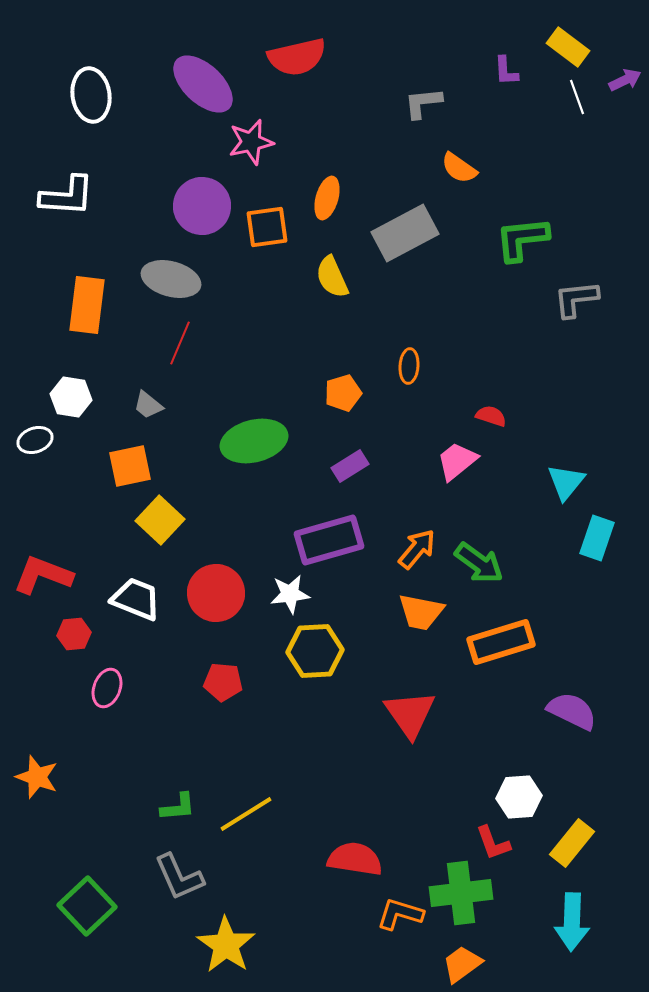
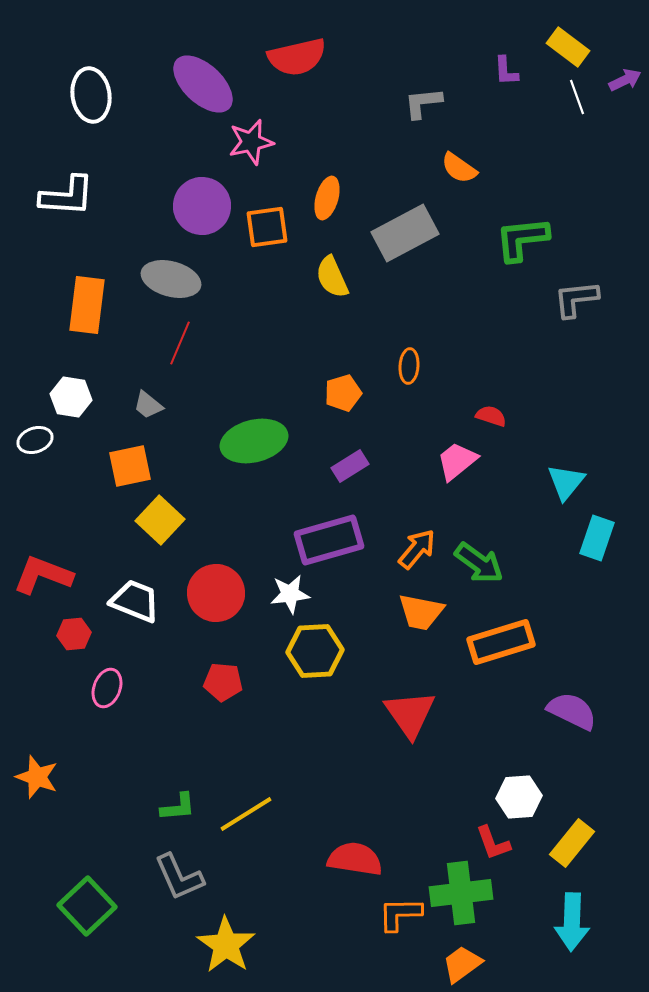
white trapezoid at (136, 599): moved 1 px left, 2 px down
orange L-shape at (400, 914): rotated 18 degrees counterclockwise
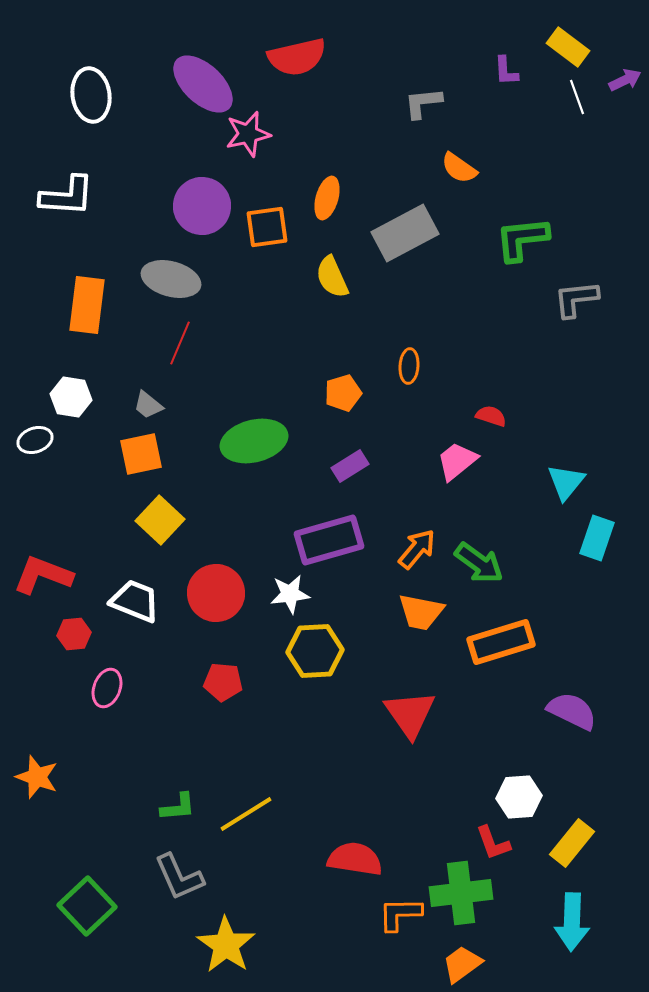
pink star at (251, 142): moved 3 px left, 8 px up
orange square at (130, 466): moved 11 px right, 12 px up
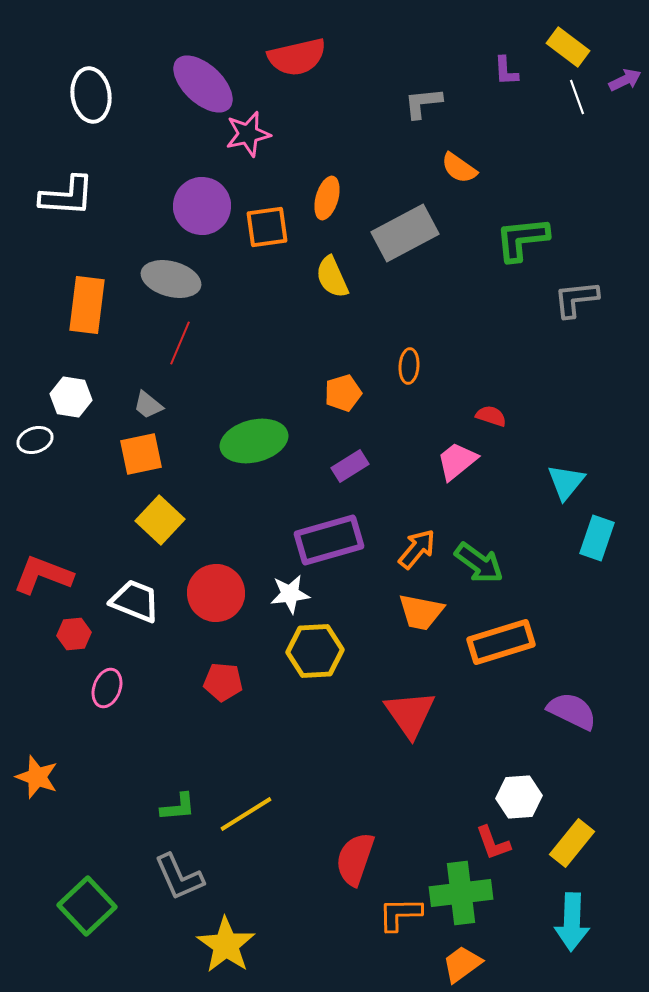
red semicircle at (355, 859): rotated 80 degrees counterclockwise
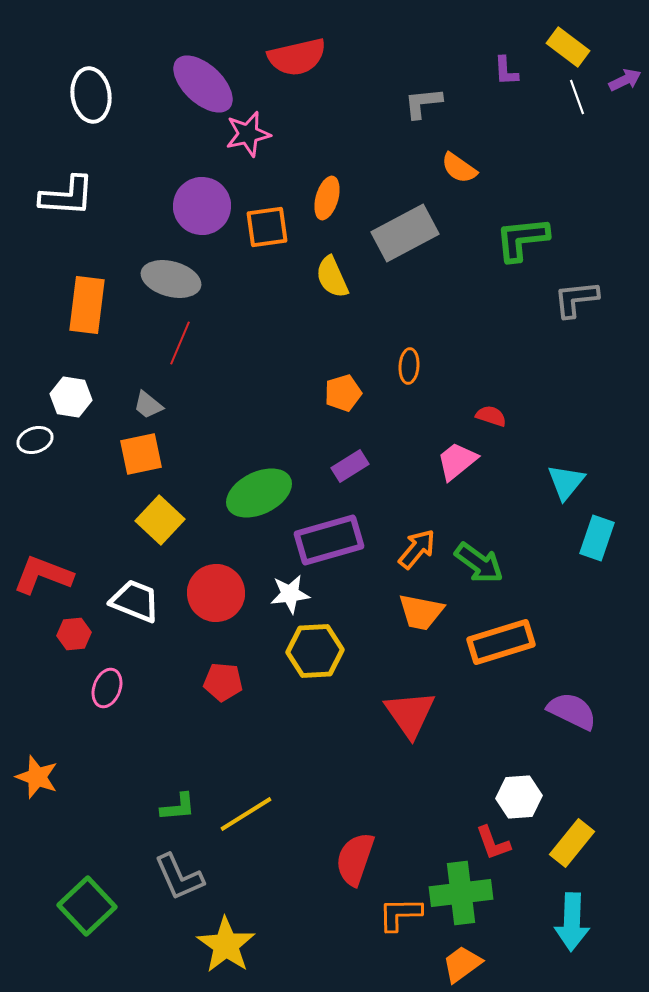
green ellipse at (254, 441): moved 5 px right, 52 px down; rotated 12 degrees counterclockwise
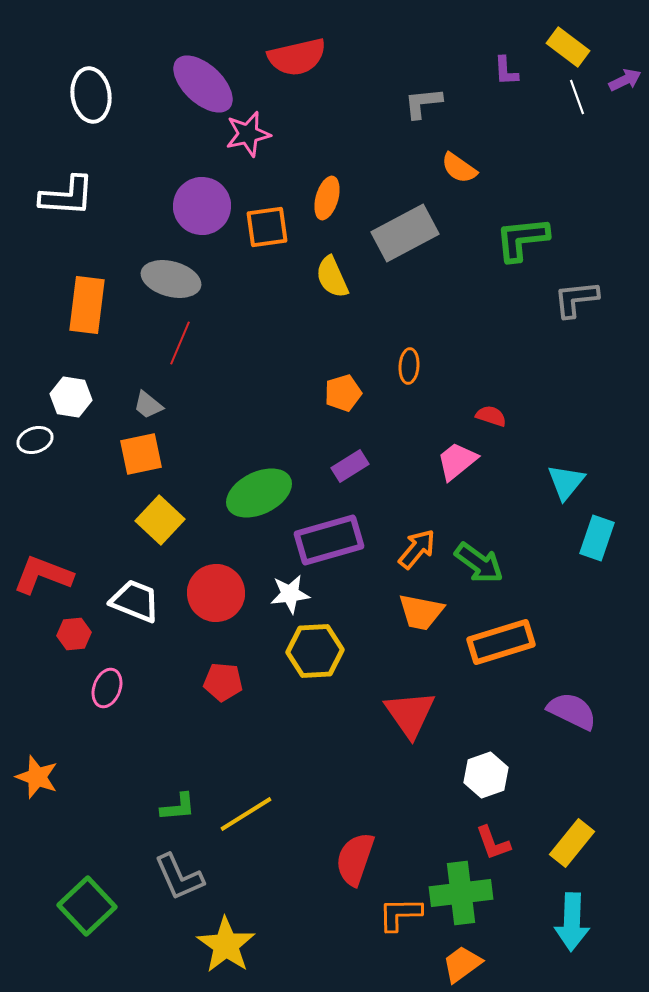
white hexagon at (519, 797): moved 33 px left, 22 px up; rotated 15 degrees counterclockwise
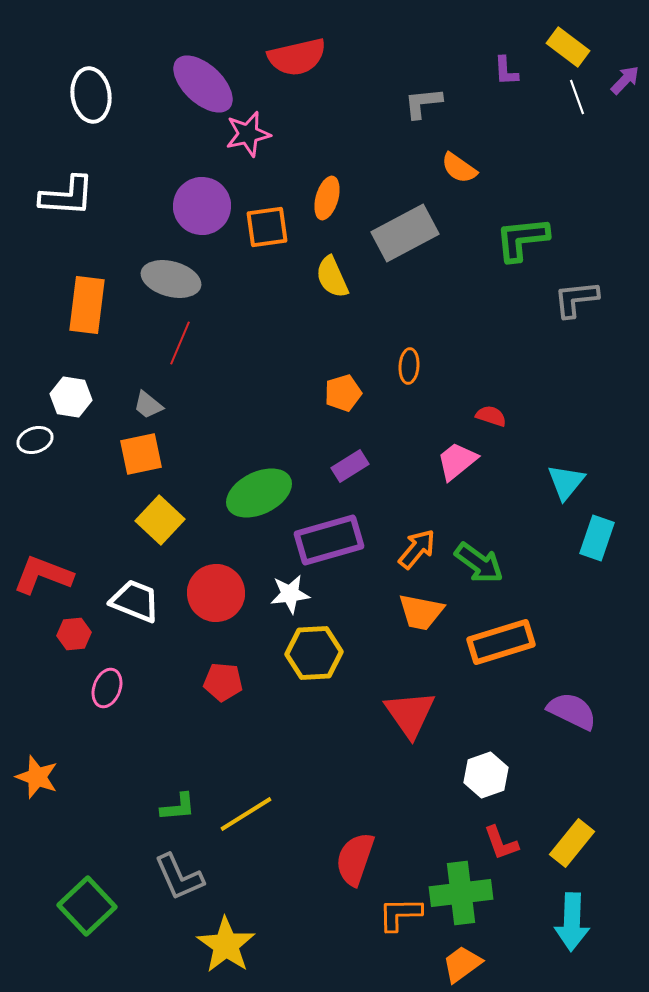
purple arrow at (625, 80): rotated 20 degrees counterclockwise
yellow hexagon at (315, 651): moved 1 px left, 2 px down
red L-shape at (493, 843): moved 8 px right
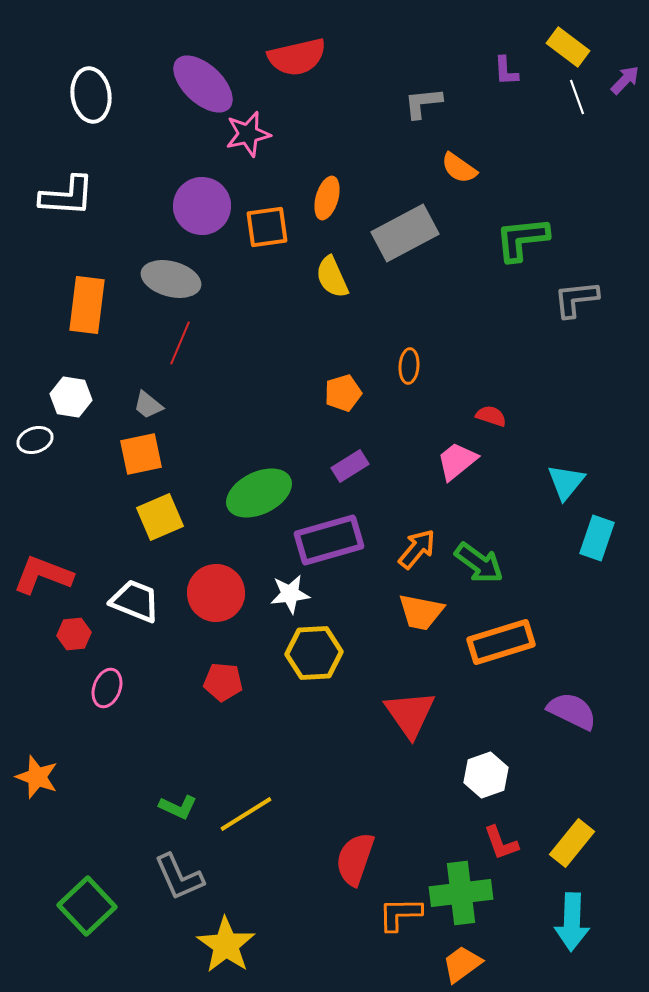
yellow square at (160, 520): moved 3 px up; rotated 24 degrees clockwise
green L-shape at (178, 807): rotated 30 degrees clockwise
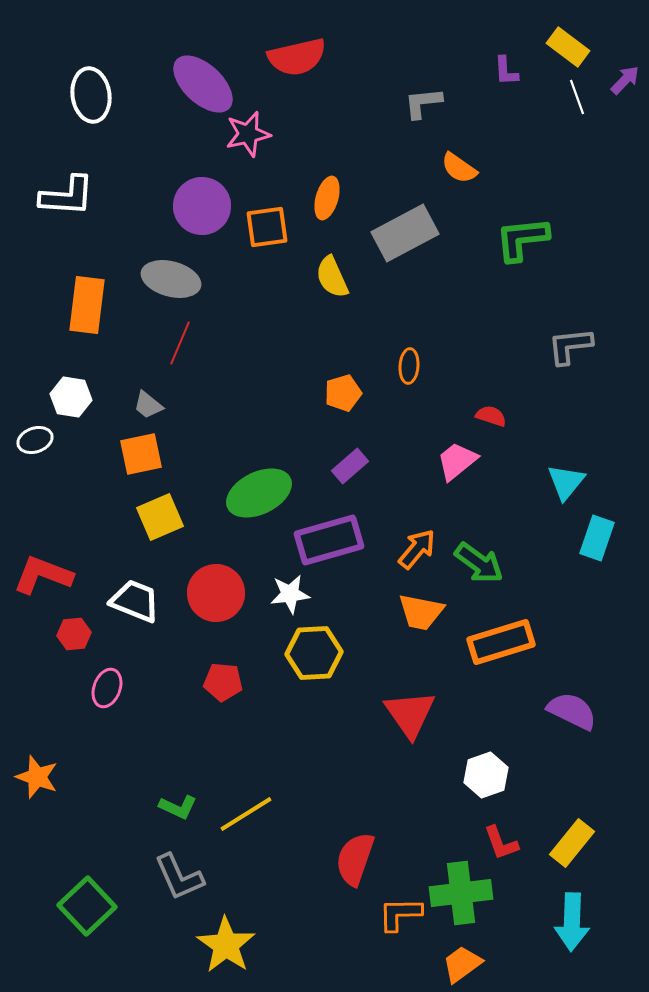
gray L-shape at (576, 299): moved 6 px left, 47 px down
purple rectangle at (350, 466): rotated 9 degrees counterclockwise
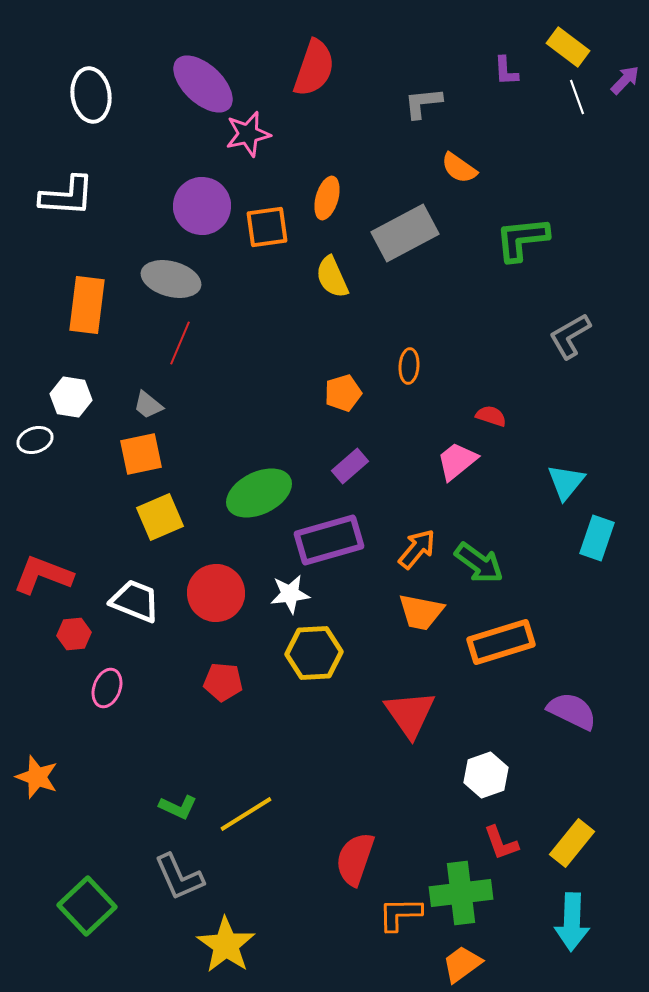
red semicircle at (297, 57): moved 17 px right, 11 px down; rotated 58 degrees counterclockwise
gray L-shape at (570, 346): moved 10 px up; rotated 24 degrees counterclockwise
